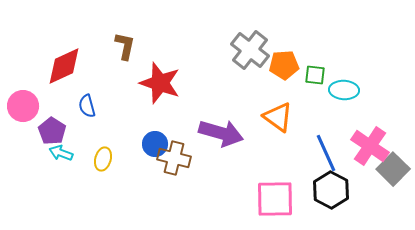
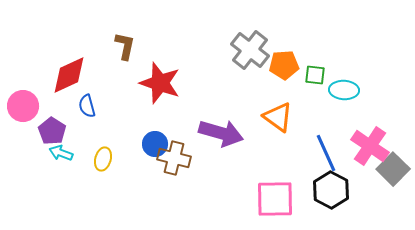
red diamond: moved 5 px right, 9 px down
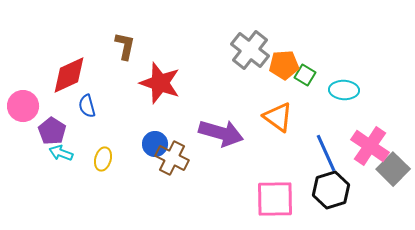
green square: moved 10 px left; rotated 25 degrees clockwise
brown cross: moved 2 px left; rotated 12 degrees clockwise
black hexagon: rotated 15 degrees clockwise
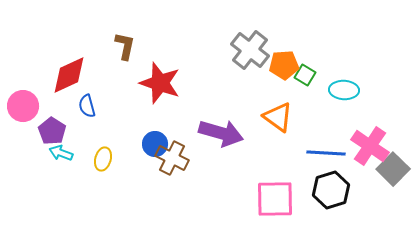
blue line: rotated 63 degrees counterclockwise
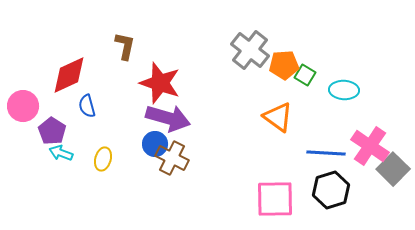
purple arrow: moved 53 px left, 15 px up
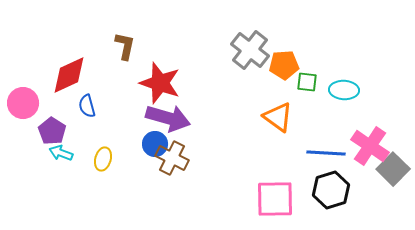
green square: moved 2 px right, 7 px down; rotated 25 degrees counterclockwise
pink circle: moved 3 px up
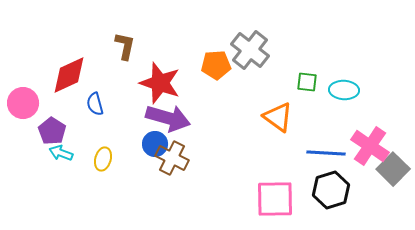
orange pentagon: moved 68 px left
blue semicircle: moved 8 px right, 2 px up
